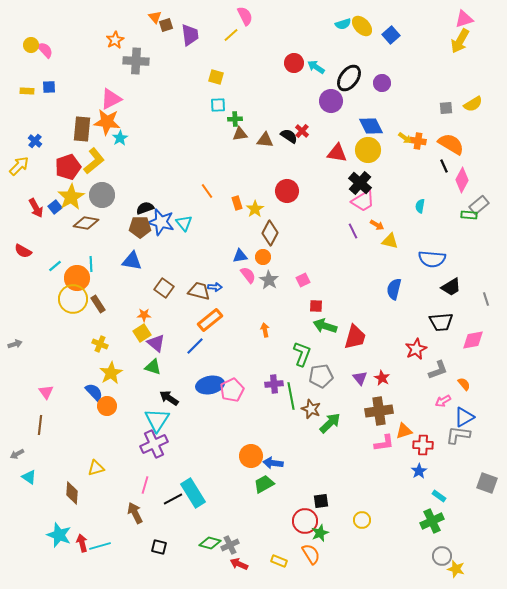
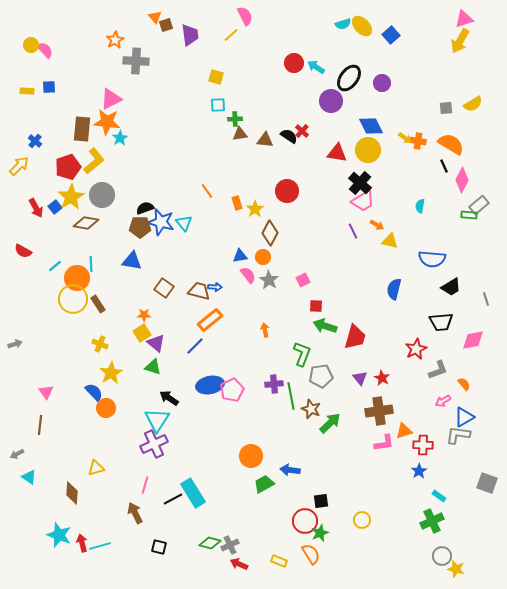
orange circle at (107, 406): moved 1 px left, 2 px down
blue arrow at (273, 463): moved 17 px right, 7 px down
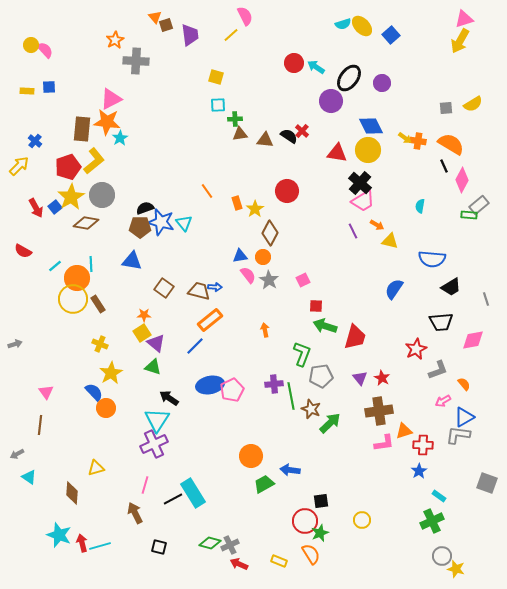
blue semicircle at (394, 289): rotated 20 degrees clockwise
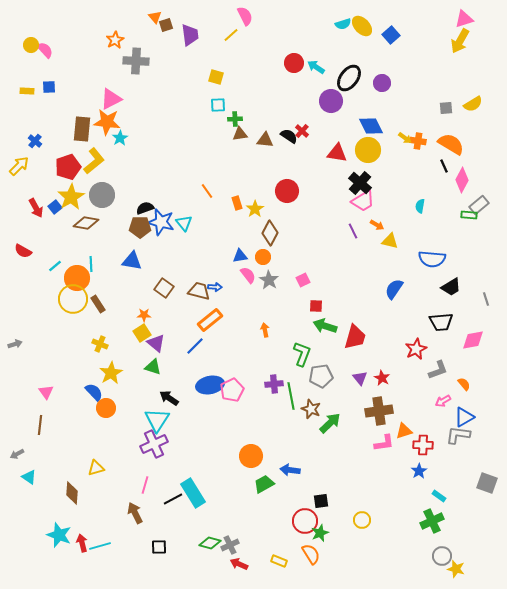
black square at (159, 547): rotated 14 degrees counterclockwise
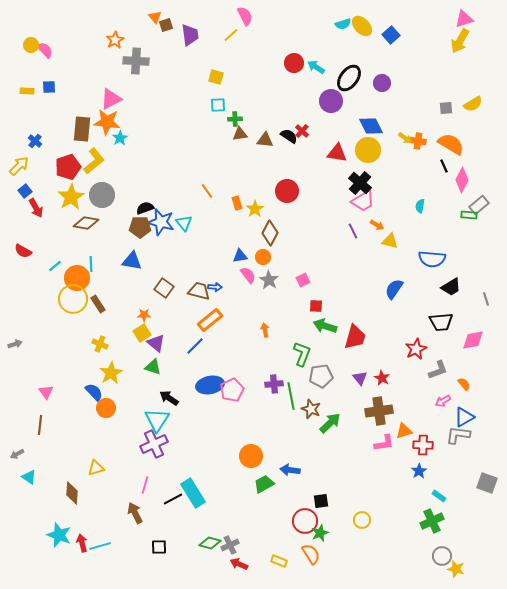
blue square at (55, 207): moved 30 px left, 16 px up
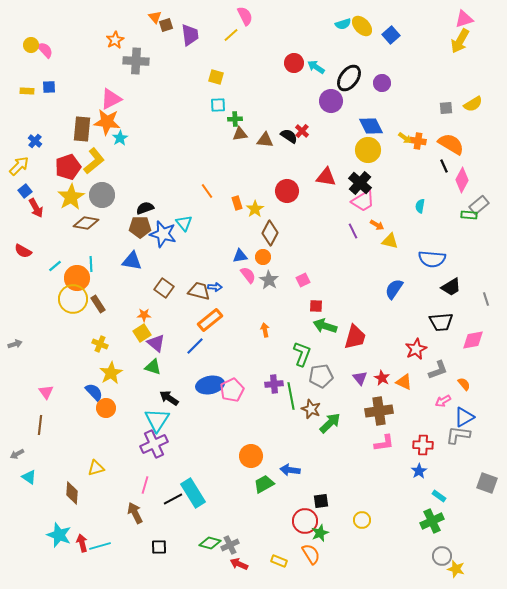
red triangle at (337, 153): moved 11 px left, 24 px down
blue star at (161, 222): moved 2 px right, 12 px down
orange triangle at (404, 431): moved 49 px up; rotated 42 degrees clockwise
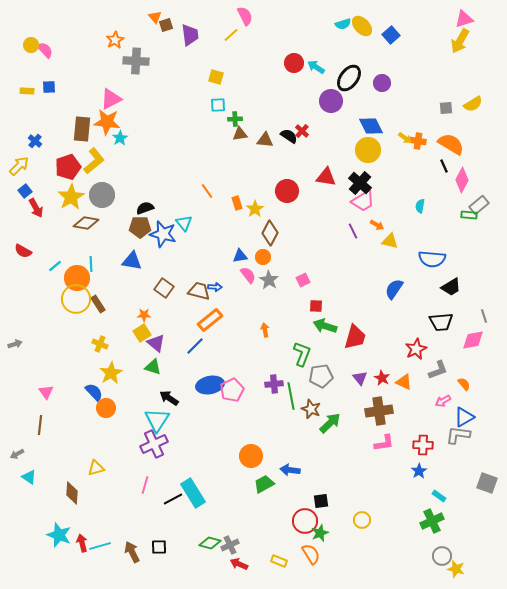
yellow circle at (73, 299): moved 3 px right
gray line at (486, 299): moved 2 px left, 17 px down
brown arrow at (135, 513): moved 3 px left, 39 px down
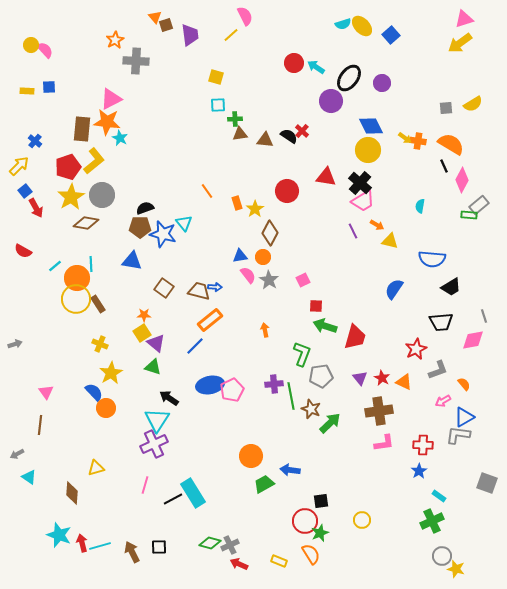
yellow arrow at (460, 41): moved 2 px down; rotated 25 degrees clockwise
cyan star at (120, 138): rotated 14 degrees counterclockwise
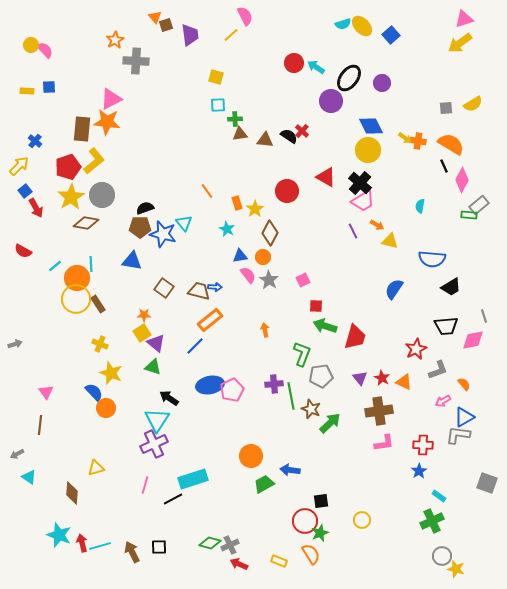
cyan star at (120, 138): moved 107 px right, 91 px down
red triangle at (326, 177): rotated 20 degrees clockwise
black trapezoid at (441, 322): moved 5 px right, 4 px down
yellow star at (111, 373): rotated 20 degrees counterclockwise
cyan rectangle at (193, 493): moved 14 px up; rotated 76 degrees counterclockwise
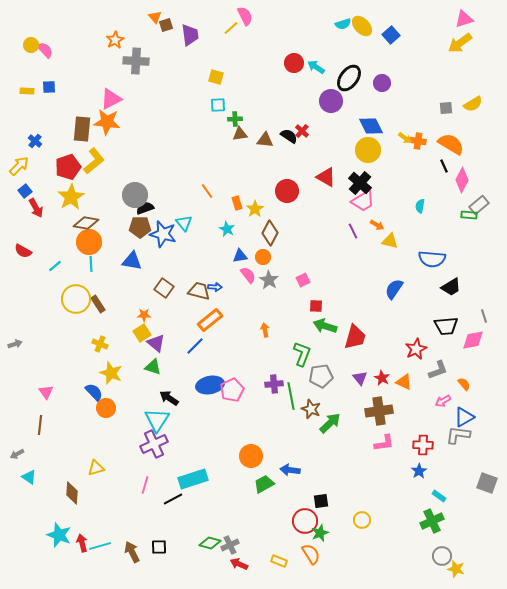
yellow line at (231, 35): moved 7 px up
gray circle at (102, 195): moved 33 px right
orange circle at (77, 278): moved 12 px right, 36 px up
